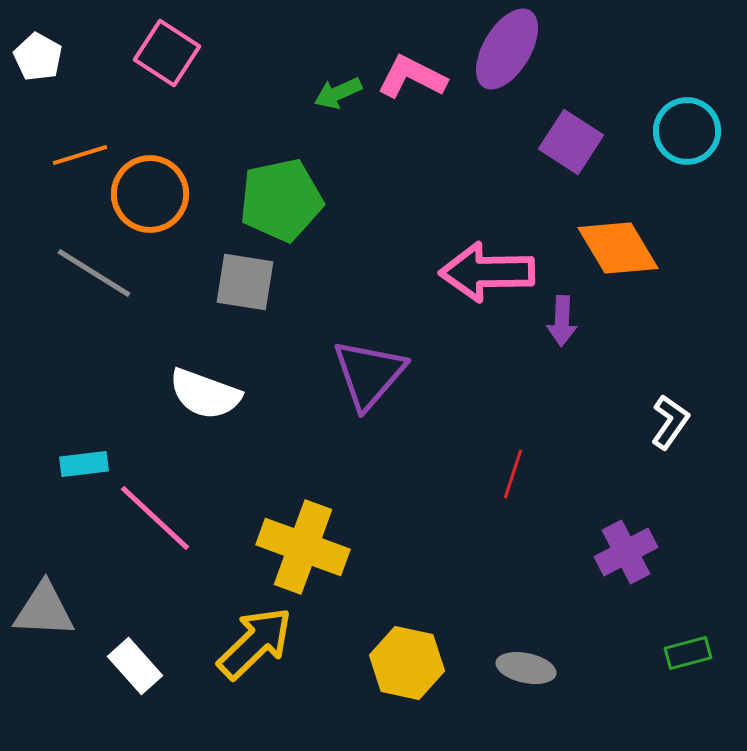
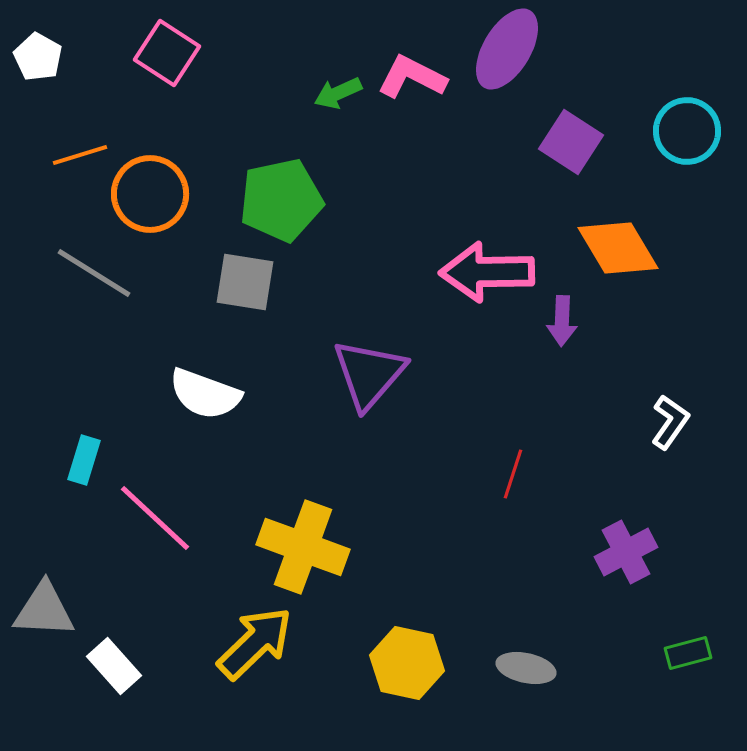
cyan rectangle: moved 4 px up; rotated 66 degrees counterclockwise
white rectangle: moved 21 px left
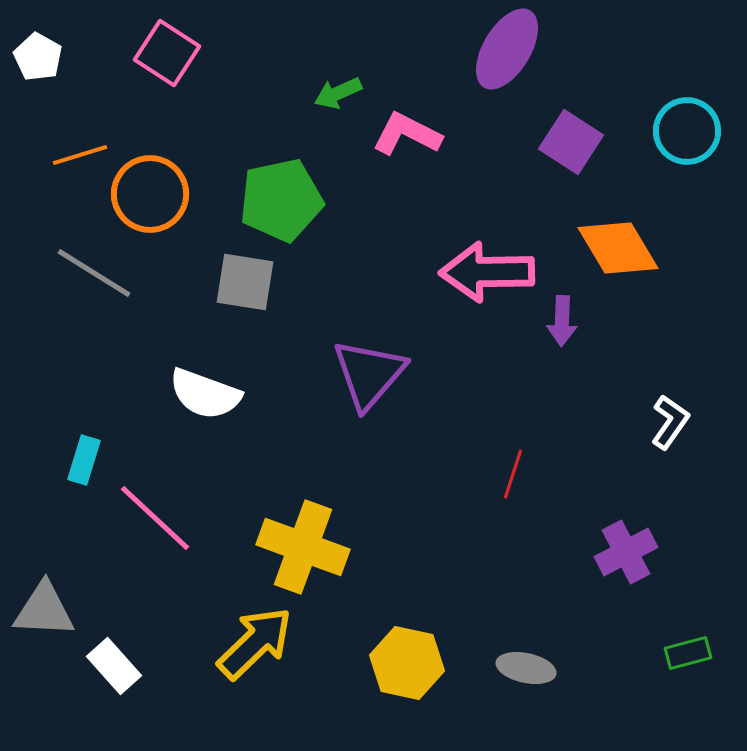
pink L-shape: moved 5 px left, 57 px down
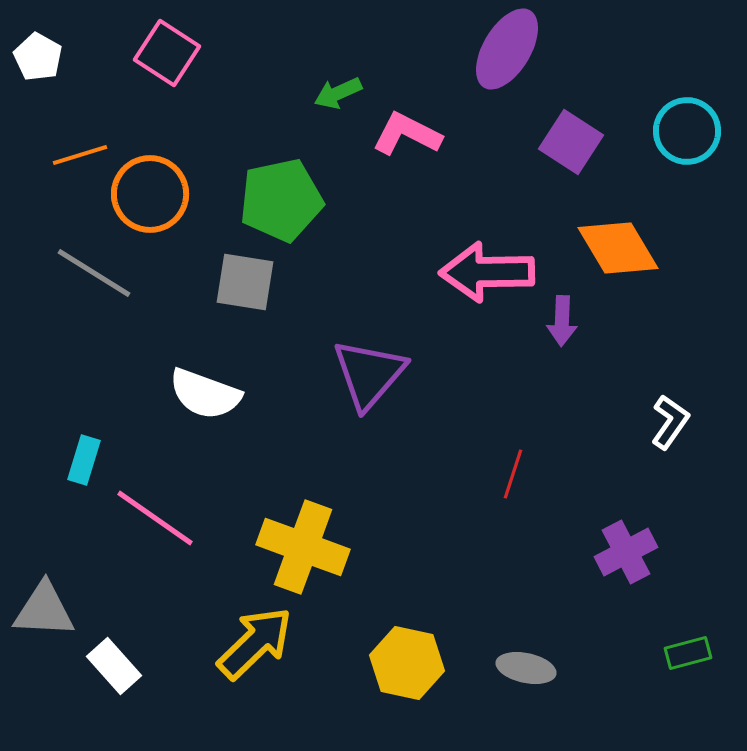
pink line: rotated 8 degrees counterclockwise
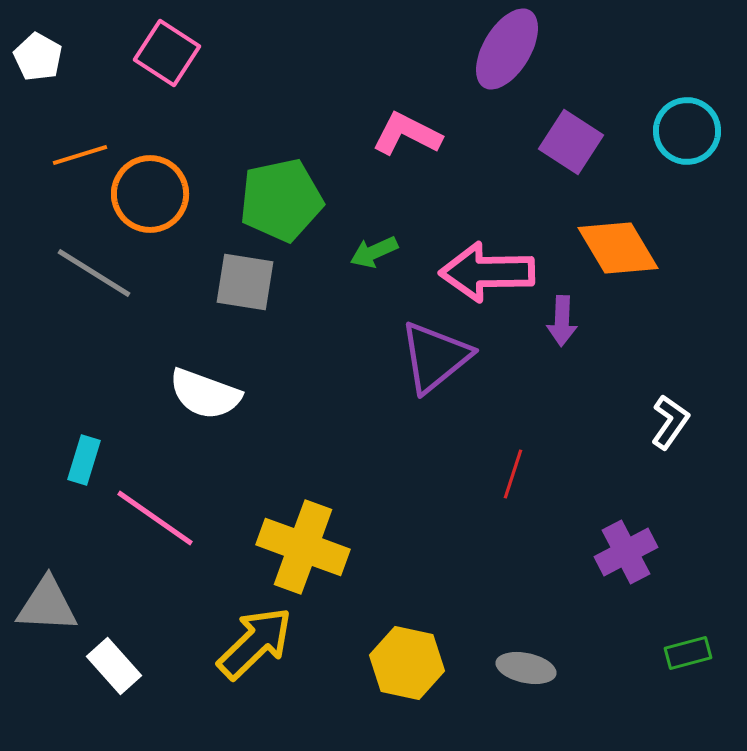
green arrow: moved 36 px right, 159 px down
purple triangle: moved 66 px right, 17 px up; rotated 10 degrees clockwise
gray triangle: moved 3 px right, 5 px up
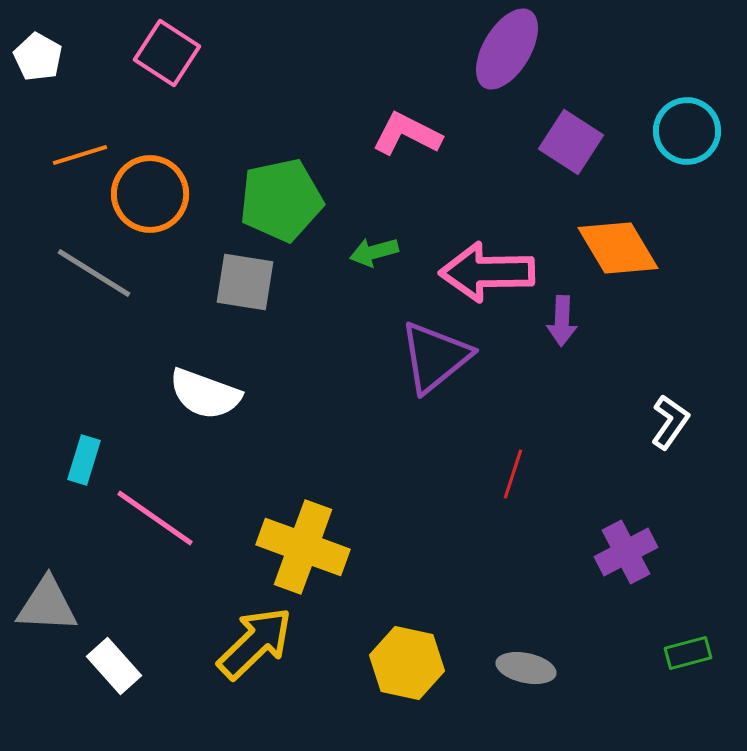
green arrow: rotated 9 degrees clockwise
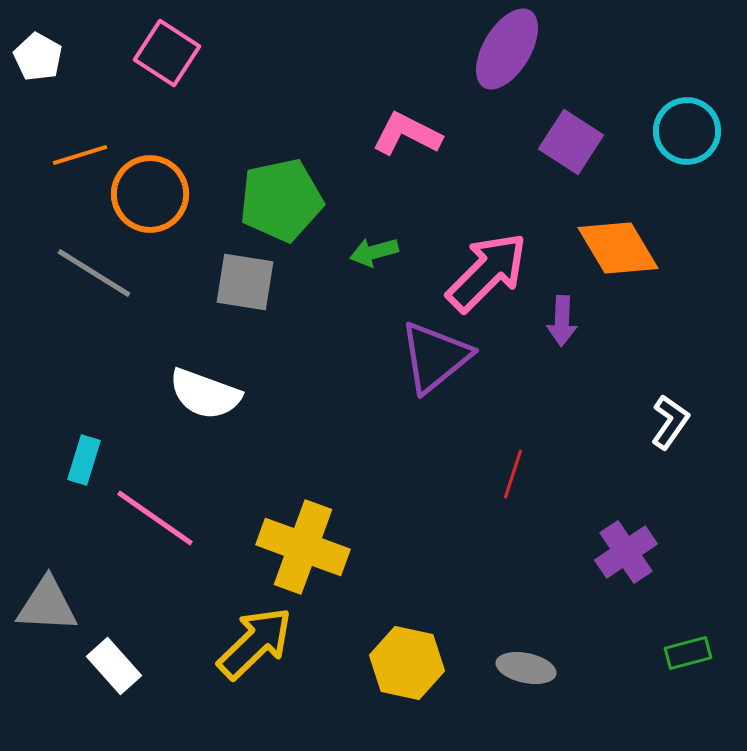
pink arrow: rotated 136 degrees clockwise
purple cross: rotated 6 degrees counterclockwise
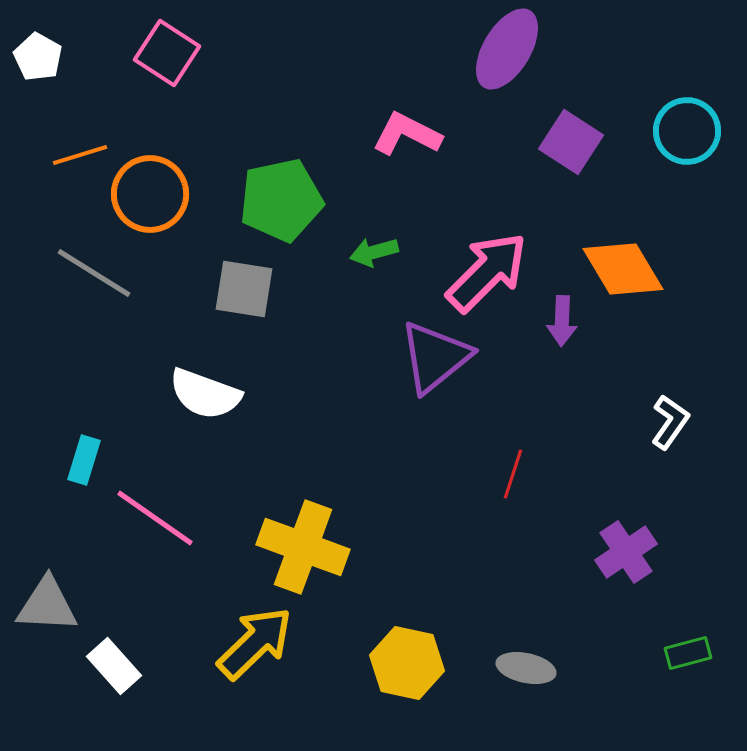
orange diamond: moved 5 px right, 21 px down
gray square: moved 1 px left, 7 px down
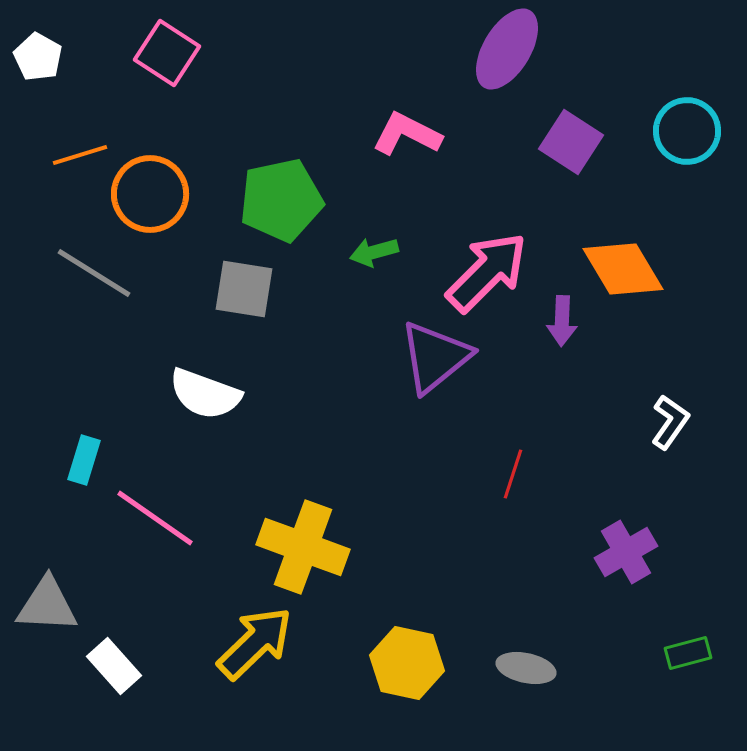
purple cross: rotated 4 degrees clockwise
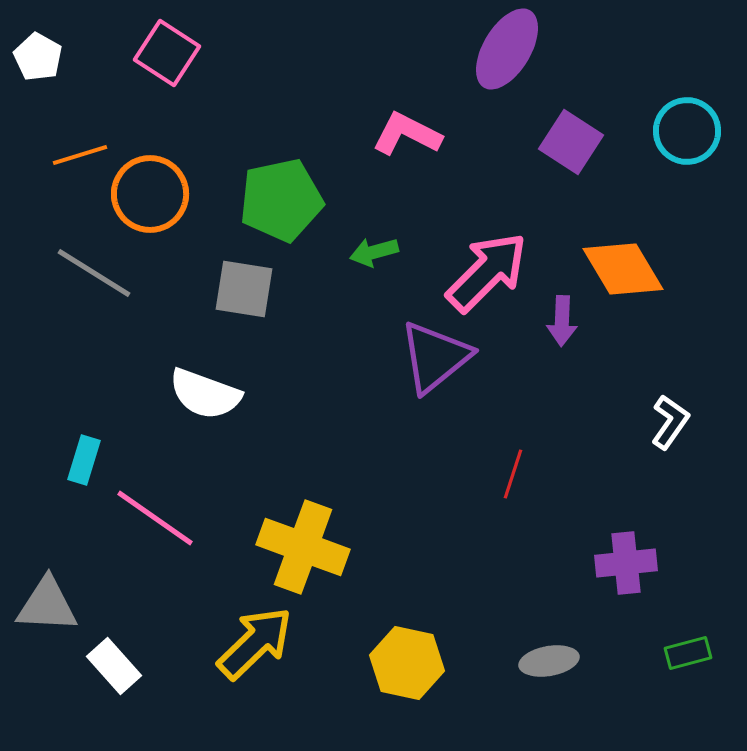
purple cross: moved 11 px down; rotated 24 degrees clockwise
gray ellipse: moved 23 px right, 7 px up; rotated 22 degrees counterclockwise
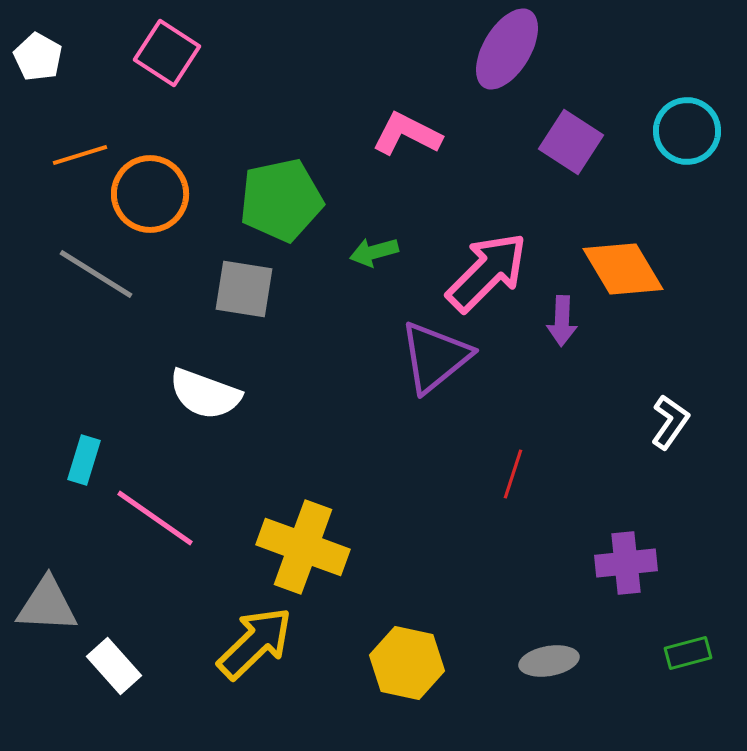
gray line: moved 2 px right, 1 px down
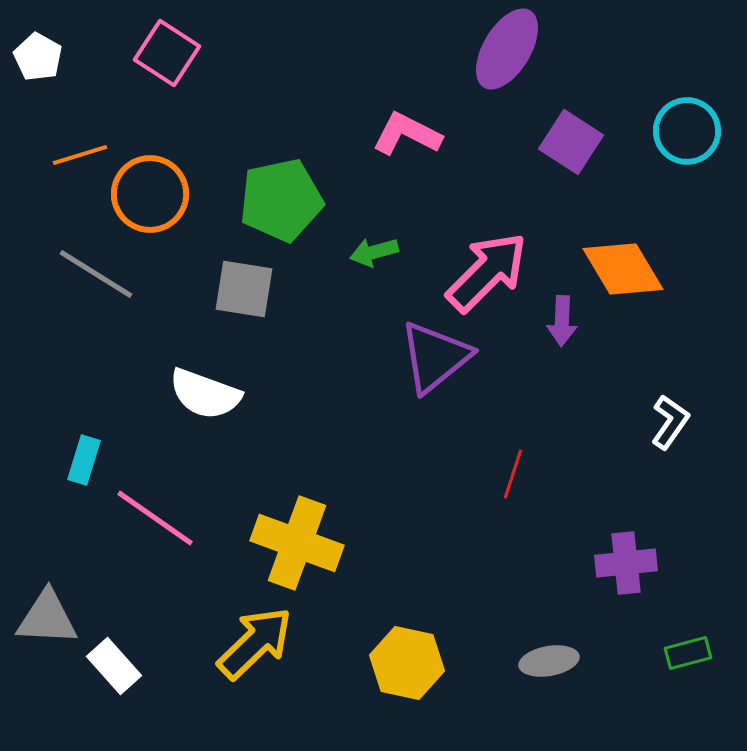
yellow cross: moved 6 px left, 4 px up
gray triangle: moved 13 px down
